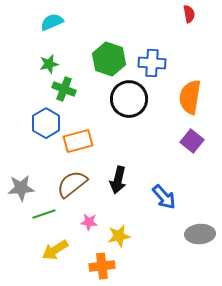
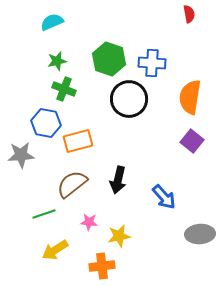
green star: moved 8 px right, 3 px up
blue hexagon: rotated 20 degrees counterclockwise
gray star: moved 33 px up
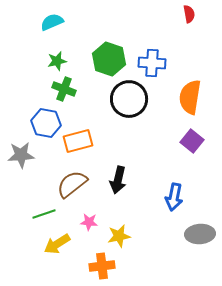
blue arrow: moved 10 px right; rotated 52 degrees clockwise
yellow arrow: moved 2 px right, 6 px up
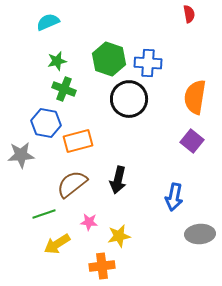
cyan semicircle: moved 4 px left
blue cross: moved 4 px left
orange semicircle: moved 5 px right
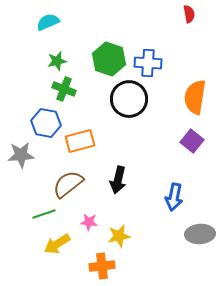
orange rectangle: moved 2 px right
brown semicircle: moved 4 px left
